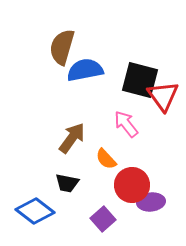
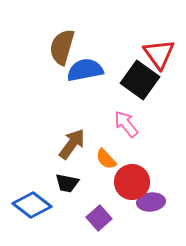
black square: rotated 21 degrees clockwise
red triangle: moved 4 px left, 42 px up
brown arrow: moved 6 px down
red circle: moved 3 px up
blue diamond: moved 3 px left, 6 px up
purple square: moved 4 px left, 1 px up
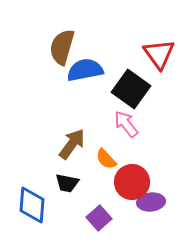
black square: moved 9 px left, 9 px down
blue diamond: rotated 57 degrees clockwise
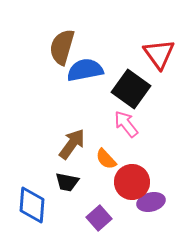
black trapezoid: moved 1 px up
purple ellipse: rotated 8 degrees counterclockwise
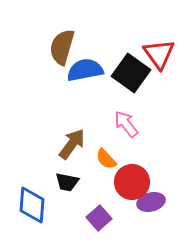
black square: moved 16 px up
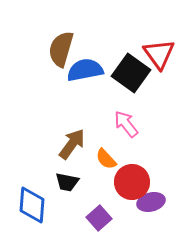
brown semicircle: moved 1 px left, 2 px down
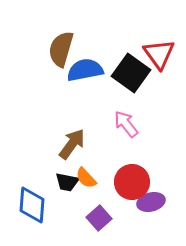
orange semicircle: moved 20 px left, 19 px down
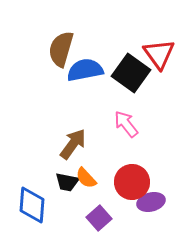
brown arrow: moved 1 px right
